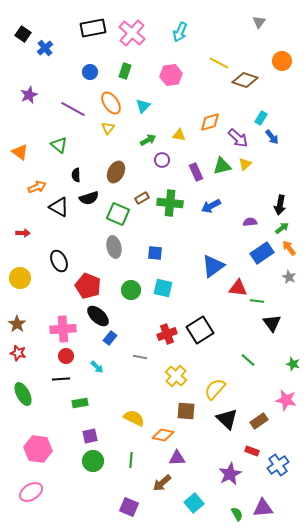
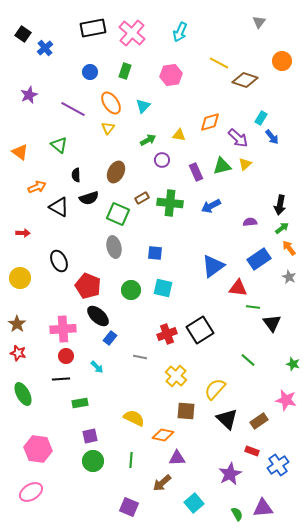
blue rectangle at (262, 253): moved 3 px left, 6 px down
green line at (257, 301): moved 4 px left, 6 px down
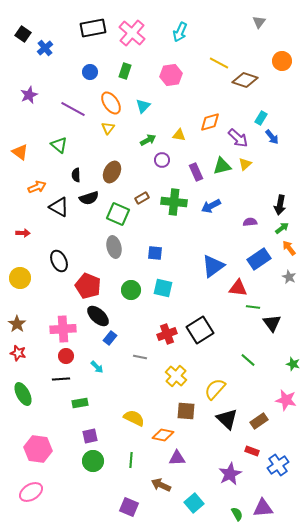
brown ellipse at (116, 172): moved 4 px left
green cross at (170, 203): moved 4 px right, 1 px up
brown arrow at (162, 483): moved 1 px left, 2 px down; rotated 66 degrees clockwise
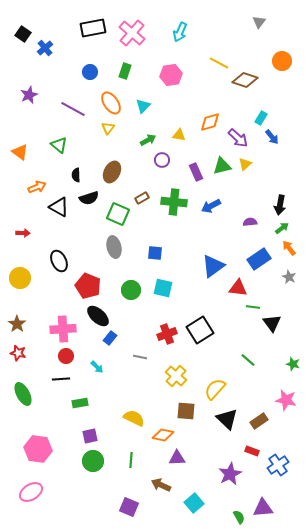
green semicircle at (237, 514): moved 2 px right, 3 px down
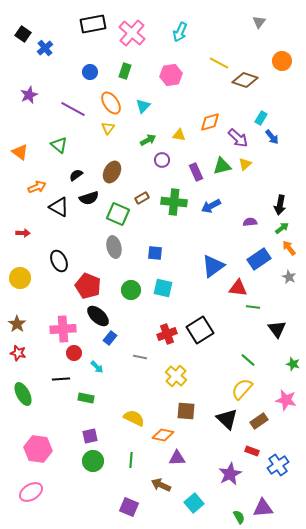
black rectangle at (93, 28): moved 4 px up
black semicircle at (76, 175): rotated 56 degrees clockwise
black triangle at (272, 323): moved 5 px right, 6 px down
red circle at (66, 356): moved 8 px right, 3 px up
yellow semicircle at (215, 389): moved 27 px right
green rectangle at (80, 403): moved 6 px right, 5 px up; rotated 21 degrees clockwise
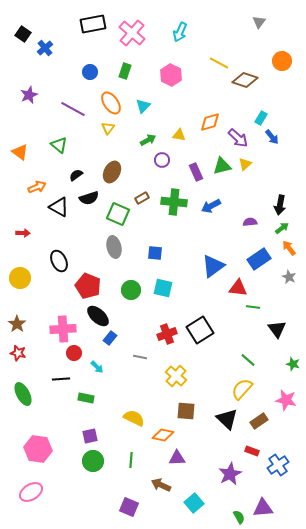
pink hexagon at (171, 75): rotated 25 degrees counterclockwise
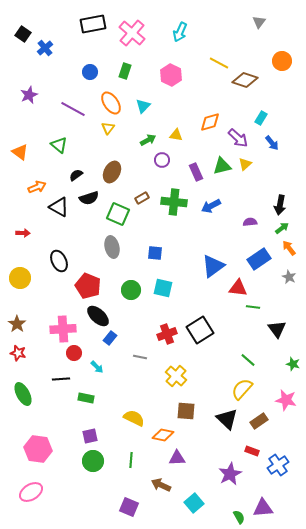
yellow triangle at (179, 135): moved 3 px left
blue arrow at (272, 137): moved 6 px down
gray ellipse at (114, 247): moved 2 px left
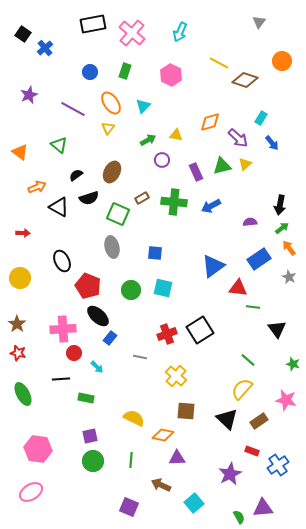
black ellipse at (59, 261): moved 3 px right
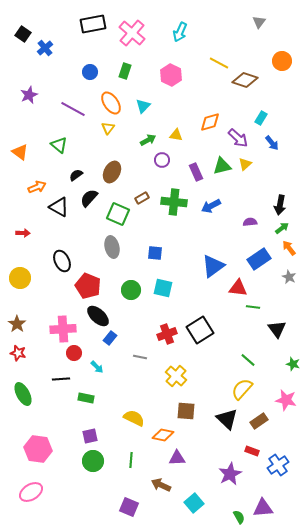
black semicircle at (89, 198): rotated 150 degrees clockwise
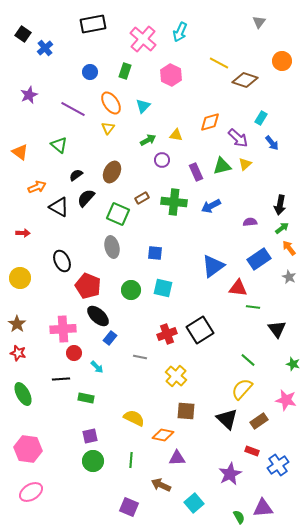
pink cross at (132, 33): moved 11 px right, 6 px down
black semicircle at (89, 198): moved 3 px left
pink hexagon at (38, 449): moved 10 px left
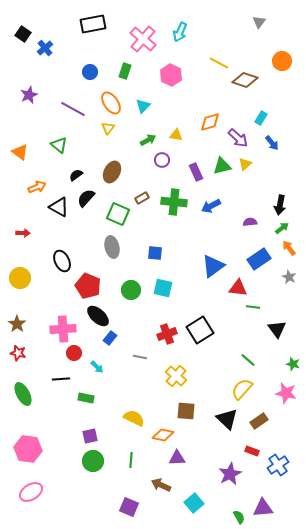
pink star at (286, 400): moved 7 px up
